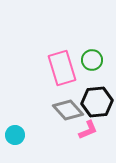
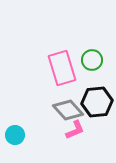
pink L-shape: moved 13 px left
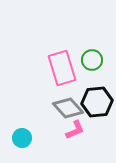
gray diamond: moved 2 px up
cyan circle: moved 7 px right, 3 px down
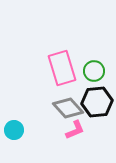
green circle: moved 2 px right, 11 px down
cyan circle: moved 8 px left, 8 px up
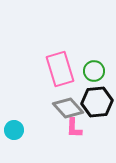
pink rectangle: moved 2 px left, 1 px down
pink L-shape: moved 1 px left, 2 px up; rotated 115 degrees clockwise
